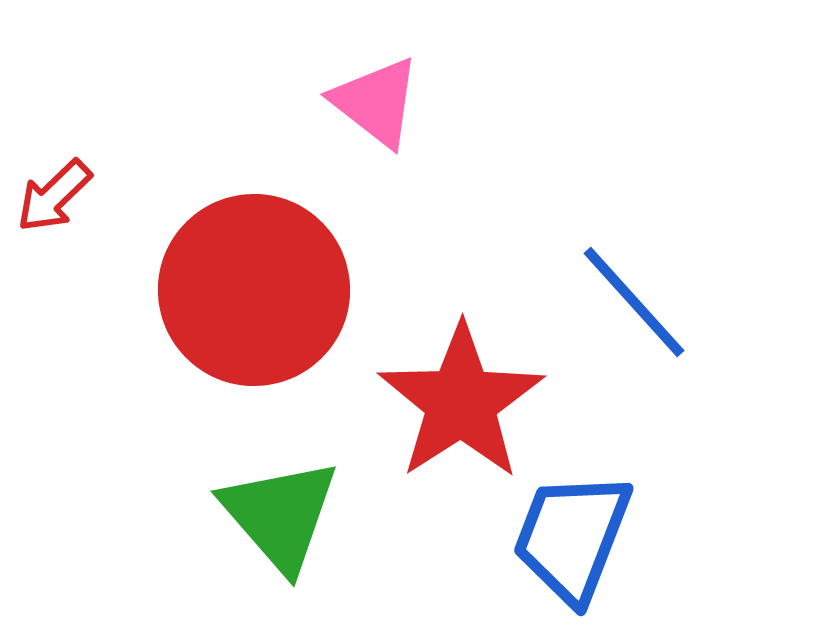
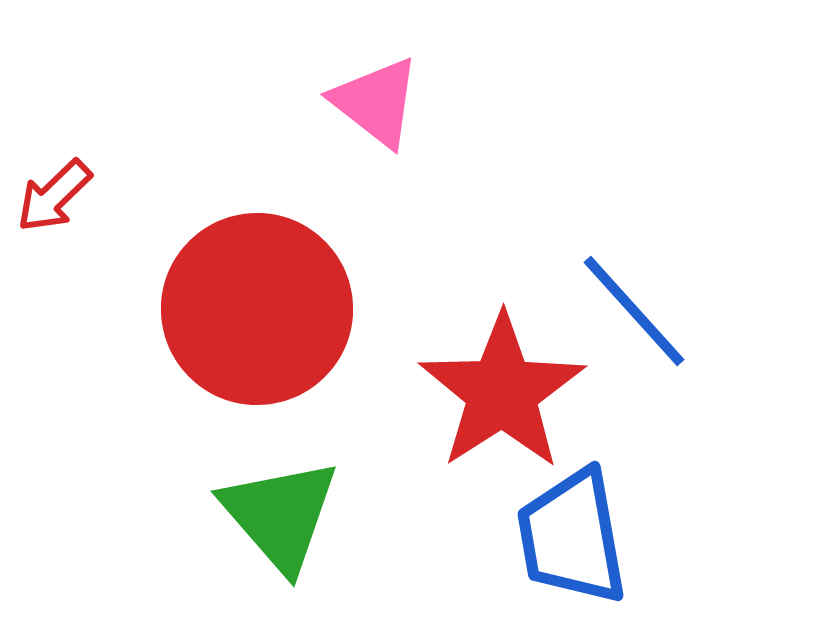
red circle: moved 3 px right, 19 px down
blue line: moved 9 px down
red star: moved 41 px right, 10 px up
blue trapezoid: rotated 31 degrees counterclockwise
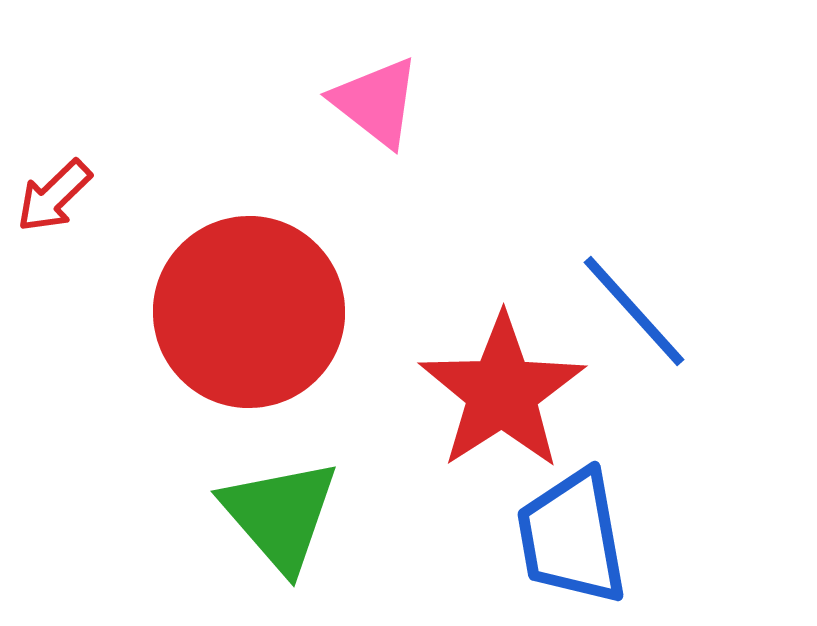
red circle: moved 8 px left, 3 px down
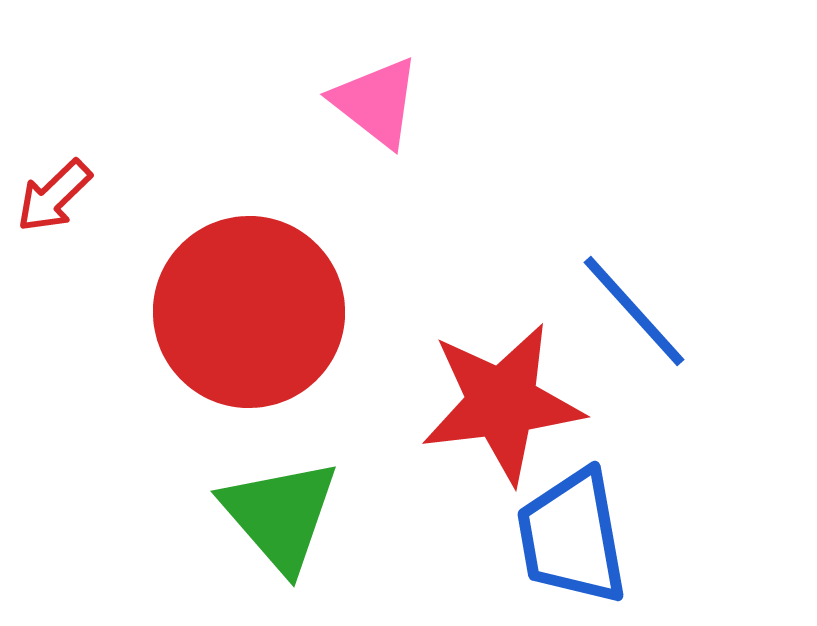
red star: moved 11 px down; rotated 26 degrees clockwise
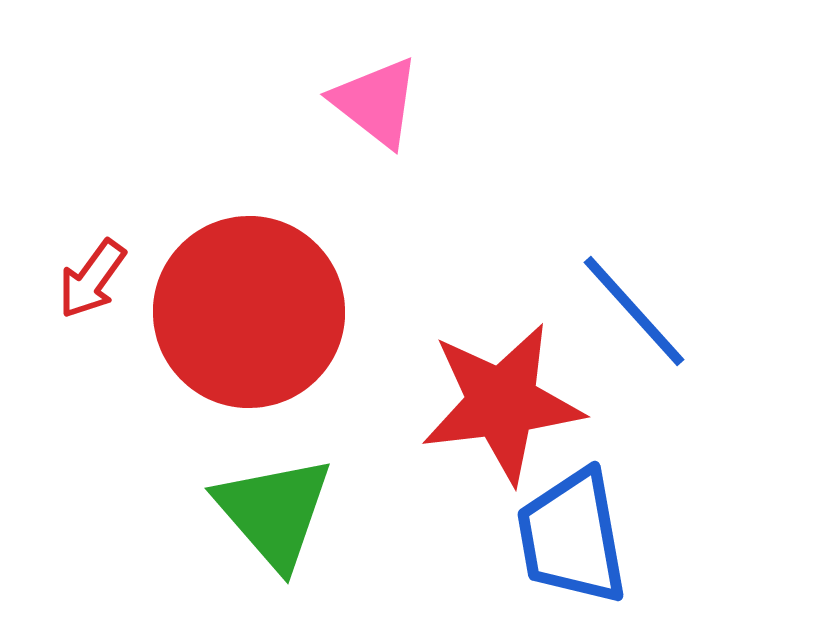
red arrow: moved 38 px right, 83 px down; rotated 10 degrees counterclockwise
green triangle: moved 6 px left, 3 px up
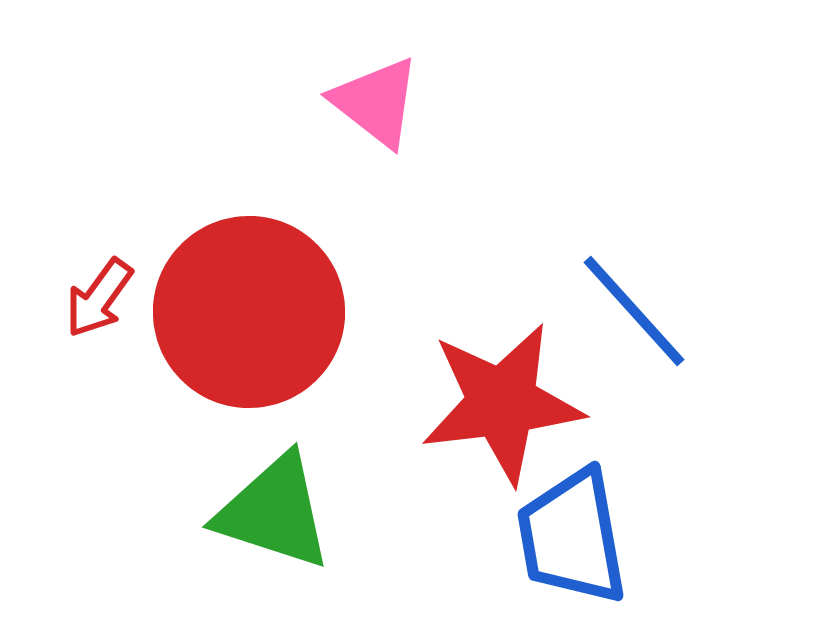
red arrow: moved 7 px right, 19 px down
green triangle: rotated 31 degrees counterclockwise
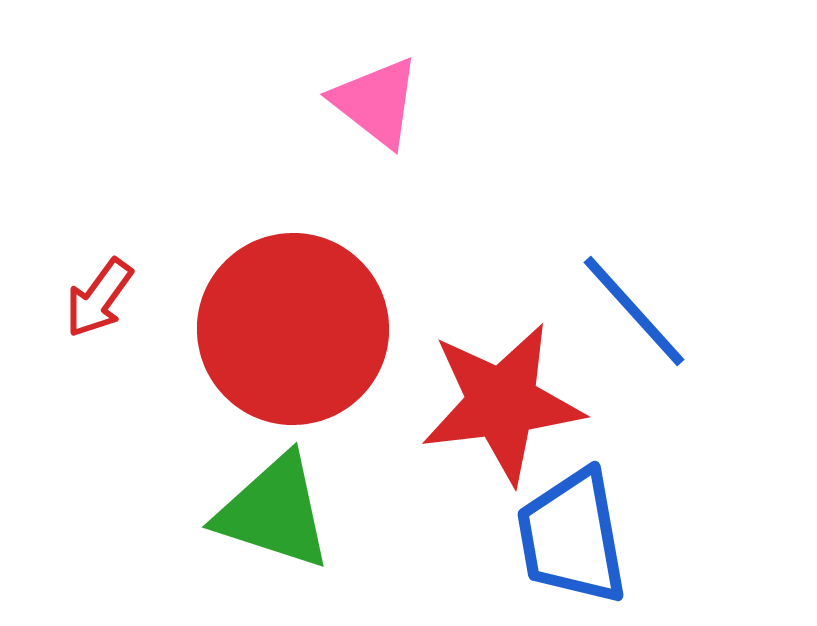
red circle: moved 44 px right, 17 px down
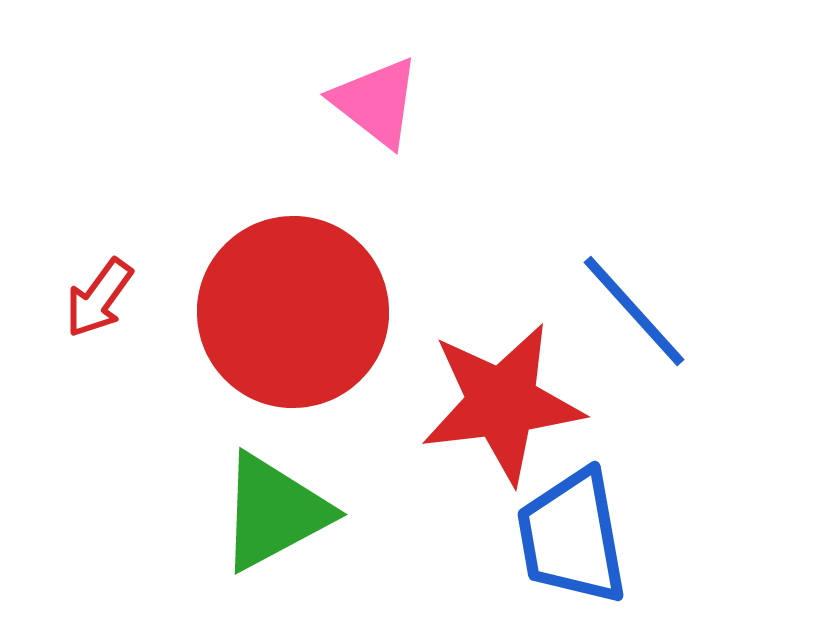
red circle: moved 17 px up
green triangle: rotated 46 degrees counterclockwise
